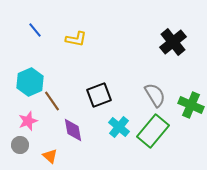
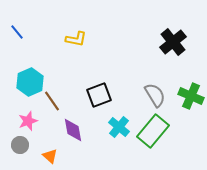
blue line: moved 18 px left, 2 px down
green cross: moved 9 px up
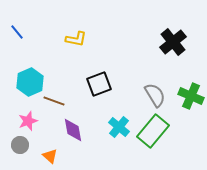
black square: moved 11 px up
brown line: moved 2 px right; rotated 35 degrees counterclockwise
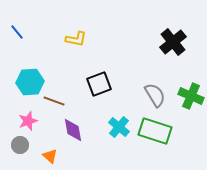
cyan hexagon: rotated 20 degrees clockwise
green rectangle: moved 2 px right; rotated 68 degrees clockwise
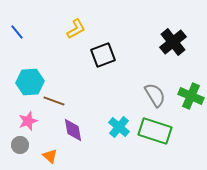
yellow L-shape: moved 10 px up; rotated 40 degrees counterclockwise
black square: moved 4 px right, 29 px up
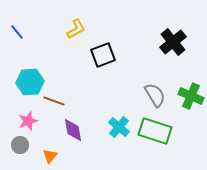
orange triangle: rotated 28 degrees clockwise
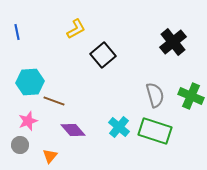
blue line: rotated 28 degrees clockwise
black square: rotated 20 degrees counterclockwise
gray semicircle: rotated 15 degrees clockwise
purple diamond: rotated 30 degrees counterclockwise
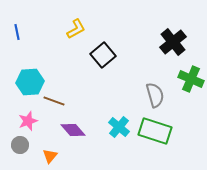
green cross: moved 17 px up
